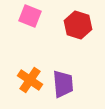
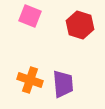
red hexagon: moved 2 px right
orange cross: rotated 15 degrees counterclockwise
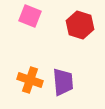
purple trapezoid: moved 2 px up
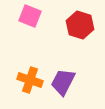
purple trapezoid: rotated 148 degrees counterclockwise
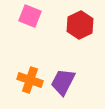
red hexagon: rotated 16 degrees clockwise
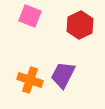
purple trapezoid: moved 7 px up
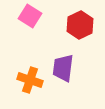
pink square: rotated 10 degrees clockwise
purple trapezoid: moved 7 px up; rotated 20 degrees counterclockwise
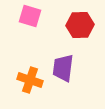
pink square: rotated 15 degrees counterclockwise
red hexagon: rotated 24 degrees clockwise
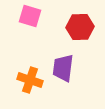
red hexagon: moved 2 px down
